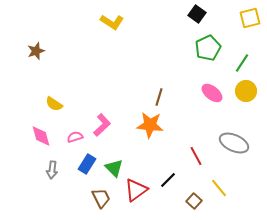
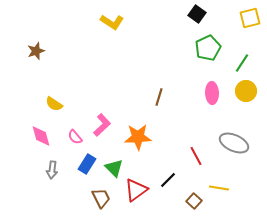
pink ellipse: rotated 50 degrees clockwise
orange star: moved 12 px left, 12 px down; rotated 8 degrees counterclockwise
pink semicircle: rotated 112 degrees counterclockwise
yellow line: rotated 42 degrees counterclockwise
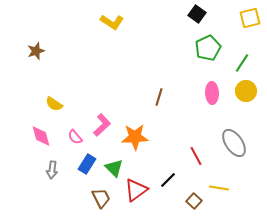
orange star: moved 3 px left
gray ellipse: rotated 32 degrees clockwise
